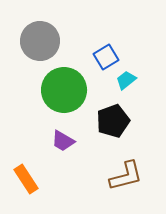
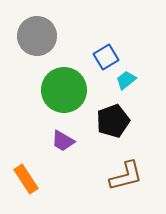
gray circle: moved 3 px left, 5 px up
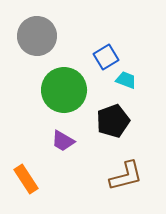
cyan trapezoid: rotated 60 degrees clockwise
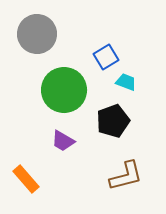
gray circle: moved 2 px up
cyan trapezoid: moved 2 px down
orange rectangle: rotated 8 degrees counterclockwise
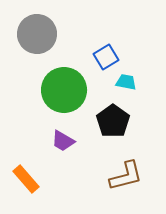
cyan trapezoid: rotated 10 degrees counterclockwise
black pentagon: rotated 16 degrees counterclockwise
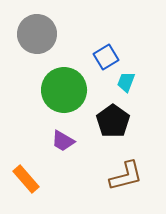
cyan trapezoid: rotated 80 degrees counterclockwise
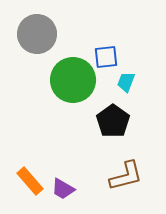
blue square: rotated 25 degrees clockwise
green circle: moved 9 px right, 10 px up
purple trapezoid: moved 48 px down
orange rectangle: moved 4 px right, 2 px down
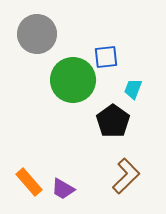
cyan trapezoid: moved 7 px right, 7 px down
brown L-shape: rotated 30 degrees counterclockwise
orange rectangle: moved 1 px left, 1 px down
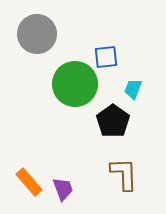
green circle: moved 2 px right, 4 px down
brown L-shape: moved 2 px left, 2 px up; rotated 48 degrees counterclockwise
purple trapezoid: rotated 140 degrees counterclockwise
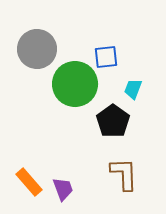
gray circle: moved 15 px down
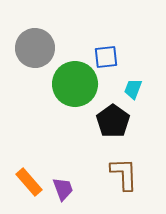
gray circle: moved 2 px left, 1 px up
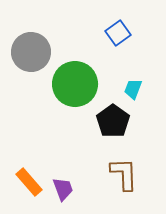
gray circle: moved 4 px left, 4 px down
blue square: moved 12 px right, 24 px up; rotated 30 degrees counterclockwise
